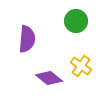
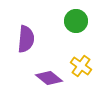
purple semicircle: moved 1 px left
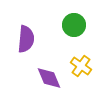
green circle: moved 2 px left, 4 px down
purple diamond: rotated 28 degrees clockwise
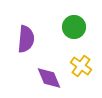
green circle: moved 2 px down
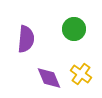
green circle: moved 2 px down
yellow cross: moved 8 px down
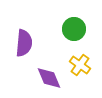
purple semicircle: moved 2 px left, 4 px down
yellow cross: moved 1 px left, 9 px up
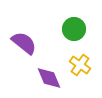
purple semicircle: rotated 56 degrees counterclockwise
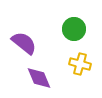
yellow cross: moved 1 px up; rotated 20 degrees counterclockwise
purple diamond: moved 10 px left
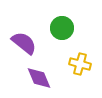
green circle: moved 12 px left, 1 px up
